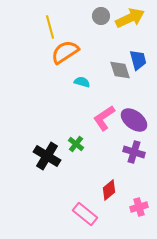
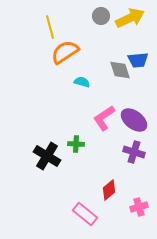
blue trapezoid: rotated 100 degrees clockwise
green cross: rotated 35 degrees counterclockwise
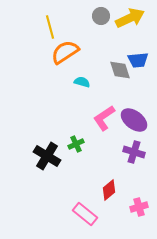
green cross: rotated 28 degrees counterclockwise
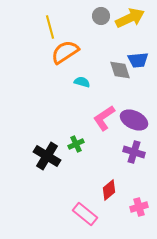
purple ellipse: rotated 12 degrees counterclockwise
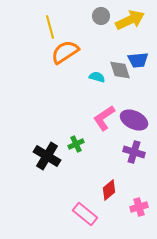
yellow arrow: moved 2 px down
cyan semicircle: moved 15 px right, 5 px up
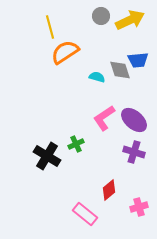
purple ellipse: rotated 16 degrees clockwise
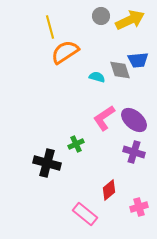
black cross: moved 7 px down; rotated 16 degrees counterclockwise
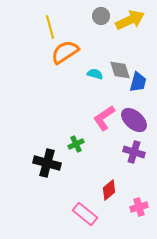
blue trapezoid: moved 22 px down; rotated 70 degrees counterclockwise
cyan semicircle: moved 2 px left, 3 px up
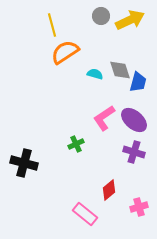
yellow line: moved 2 px right, 2 px up
black cross: moved 23 px left
